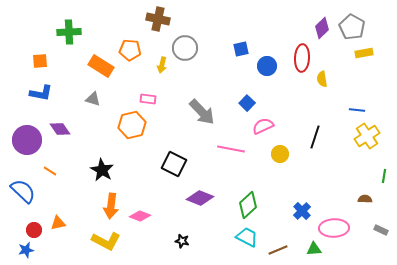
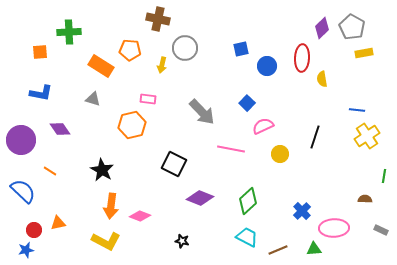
orange square at (40, 61): moved 9 px up
purple circle at (27, 140): moved 6 px left
green diamond at (248, 205): moved 4 px up
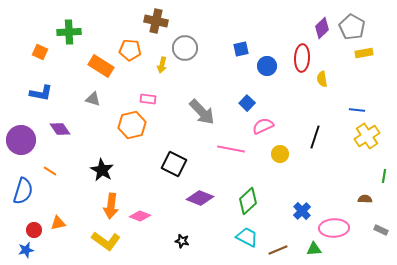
brown cross at (158, 19): moved 2 px left, 2 px down
orange square at (40, 52): rotated 28 degrees clockwise
blue semicircle at (23, 191): rotated 64 degrees clockwise
yellow L-shape at (106, 241): rotated 8 degrees clockwise
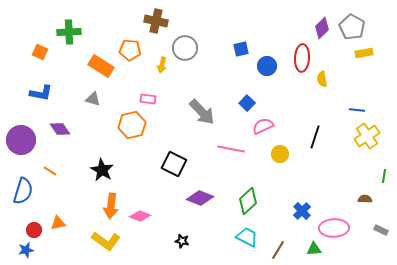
brown line at (278, 250): rotated 36 degrees counterclockwise
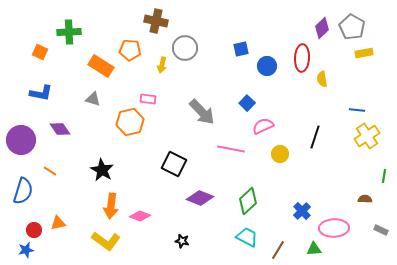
orange hexagon at (132, 125): moved 2 px left, 3 px up
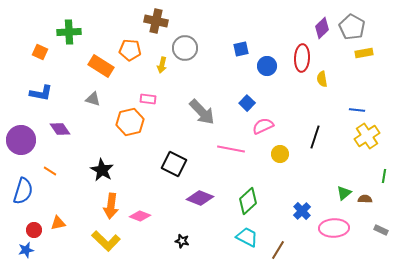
yellow L-shape at (106, 241): rotated 8 degrees clockwise
green triangle at (314, 249): moved 30 px right, 56 px up; rotated 35 degrees counterclockwise
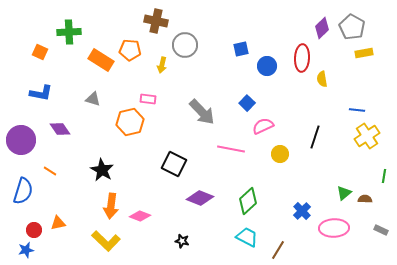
gray circle at (185, 48): moved 3 px up
orange rectangle at (101, 66): moved 6 px up
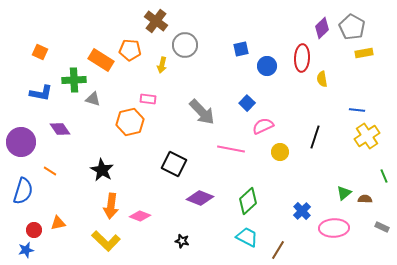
brown cross at (156, 21): rotated 25 degrees clockwise
green cross at (69, 32): moved 5 px right, 48 px down
purple circle at (21, 140): moved 2 px down
yellow circle at (280, 154): moved 2 px up
green line at (384, 176): rotated 32 degrees counterclockwise
gray rectangle at (381, 230): moved 1 px right, 3 px up
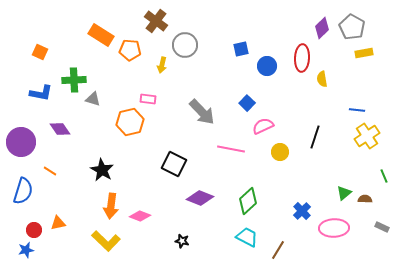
orange rectangle at (101, 60): moved 25 px up
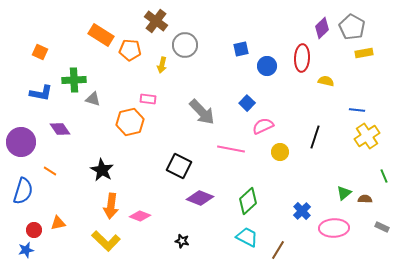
yellow semicircle at (322, 79): moved 4 px right, 2 px down; rotated 112 degrees clockwise
black square at (174, 164): moved 5 px right, 2 px down
